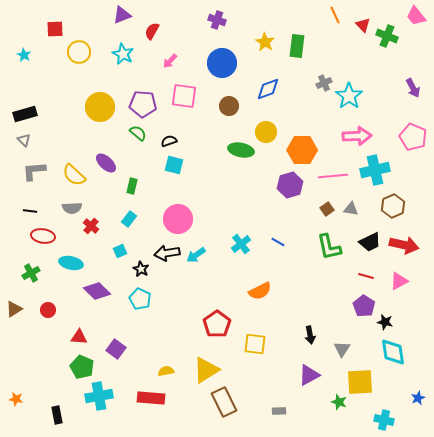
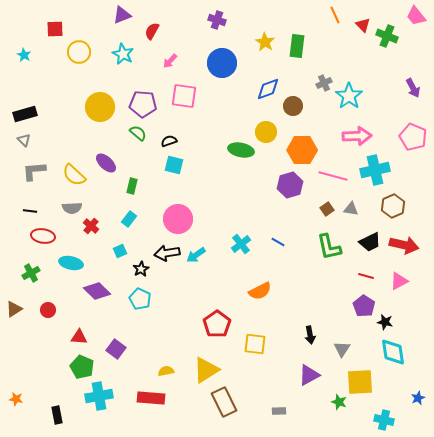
brown circle at (229, 106): moved 64 px right
pink line at (333, 176): rotated 20 degrees clockwise
black star at (141, 269): rotated 14 degrees clockwise
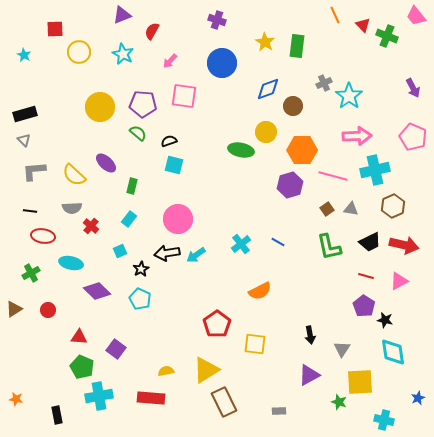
black star at (385, 322): moved 2 px up
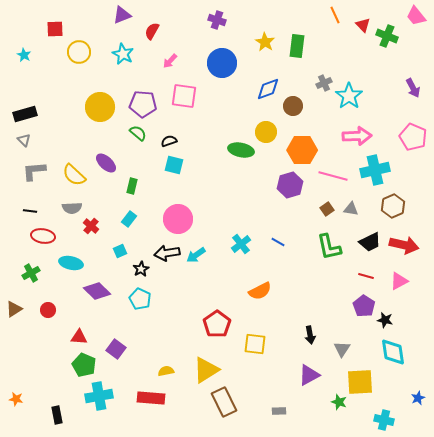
green pentagon at (82, 367): moved 2 px right, 2 px up
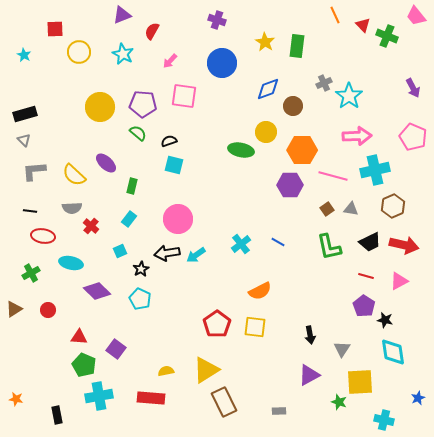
purple hexagon at (290, 185): rotated 15 degrees clockwise
yellow square at (255, 344): moved 17 px up
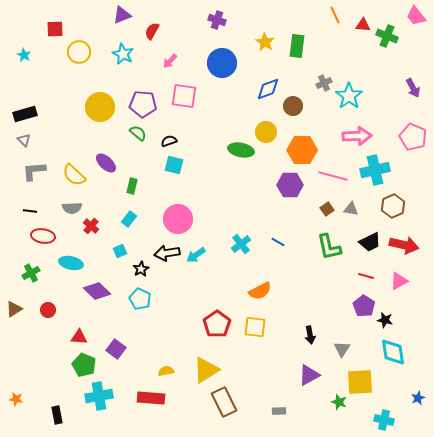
red triangle at (363, 25): rotated 42 degrees counterclockwise
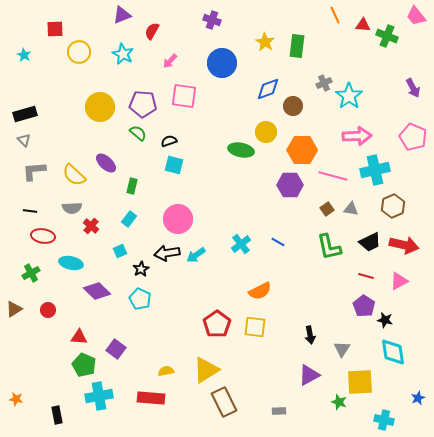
purple cross at (217, 20): moved 5 px left
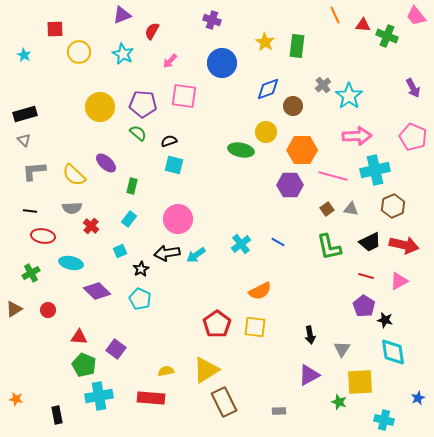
gray cross at (324, 83): moved 1 px left, 2 px down; rotated 14 degrees counterclockwise
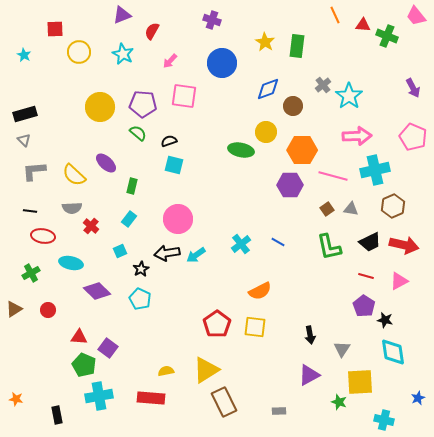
purple square at (116, 349): moved 8 px left, 1 px up
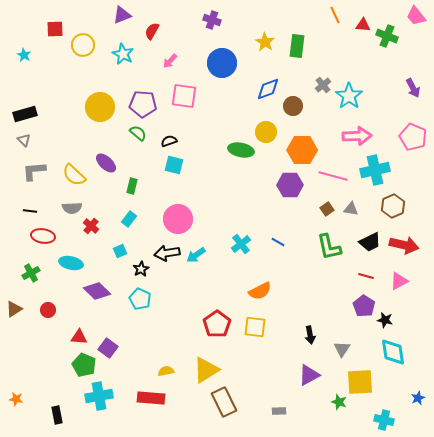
yellow circle at (79, 52): moved 4 px right, 7 px up
